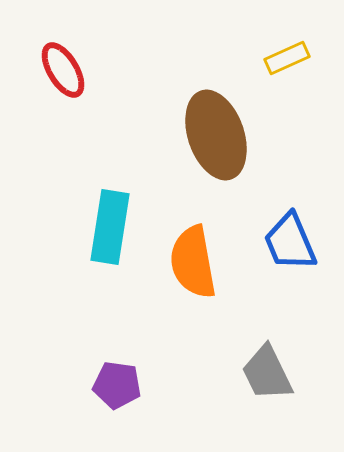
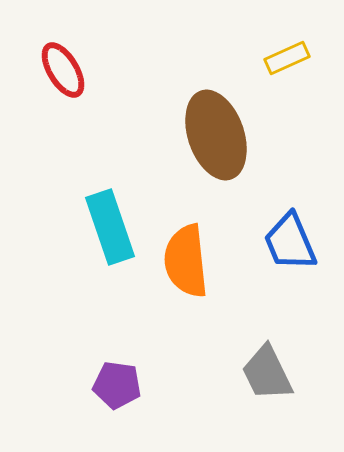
cyan rectangle: rotated 28 degrees counterclockwise
orange semicircle: moved 7 px left, 1 px up; rotated 4 degrees clockwise
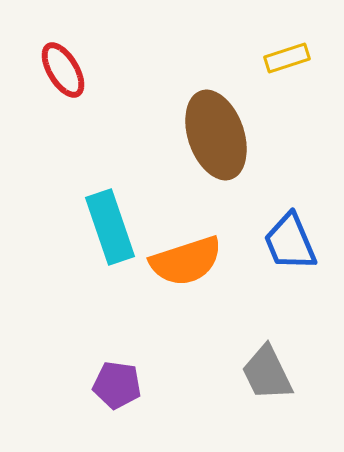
yellow rectangle: rotated 6 degrees clockwise
orange semicircle: rotated 102 degrees counterclockwise
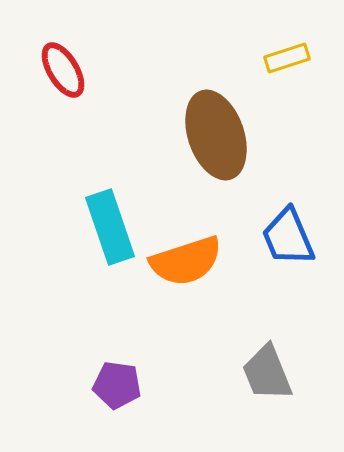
blue trapezoid: moved 2 px left, 5 px up
gray trapezoid: rotated 4 degrees clockwise
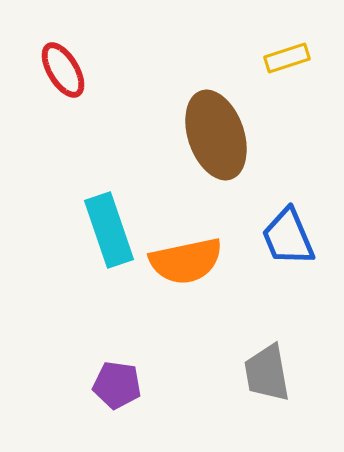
cyan rectangle: moved 1 px left, 3 px down
orange semicircle: rotated 6 degrees clockwise
gray trapezoid: rotated 12 degrees clockwise
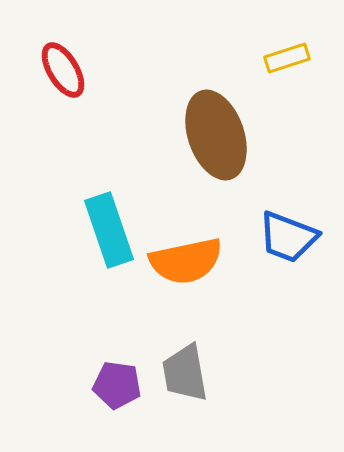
blue trapezoid: rotated 46 degrees counterclockwise
gray trapezoid: moved 82 px left
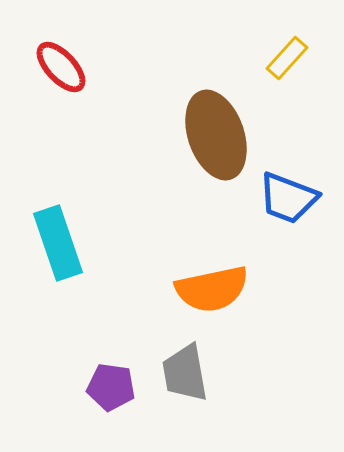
yellow rectangle: rotated 30 degrees counterclockwise
red ellipse: moved 2 px left, 3 px up; rotated 12 degrees counterclockwise
cyan rectangle: moved 51 px left, 13 px down
blue trapezoid: moved 39 px up
orange semicircle: moved 26 px right, 28 px down
purple pentagon: moved 6 px left, 2 px down
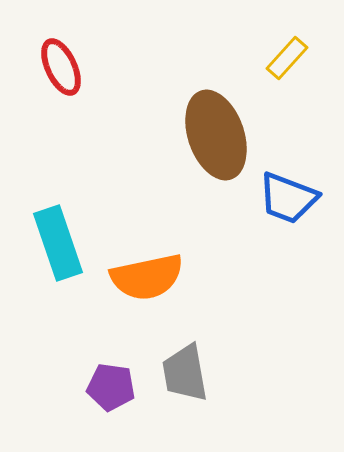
red ellipse: rotated 18 degrees clockwise
orange semicircle: moved 65 px left, 12 px up
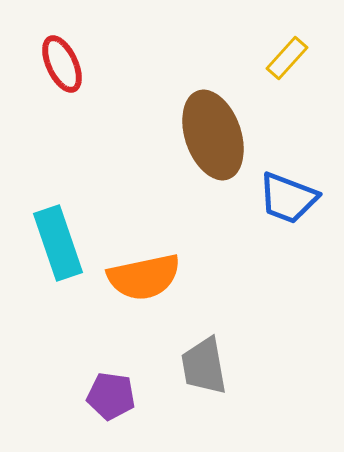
red ellipse: moved 1 px right, 3 px up
brown ellipse: moved 3 px left
orange semicircle: moved 3 px left
gray trapezoid: moved 19 px right, 7 px up
purple pentagon: moved 9 px down
